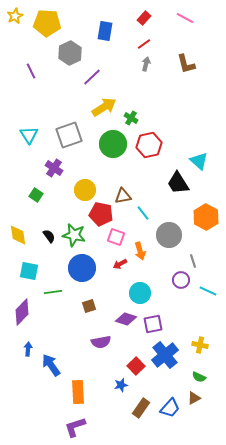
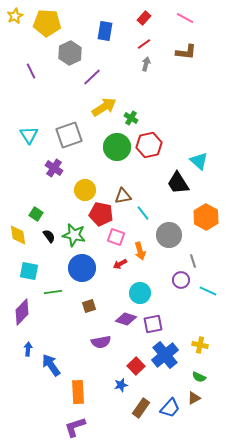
brown L-shape at (186, 64): moved 12 px up; rotated 70 degrees counterclockwise
green circle at (113, 144): moved 4 px right, 3 px down
green square at (36, 195): moved 19 px down
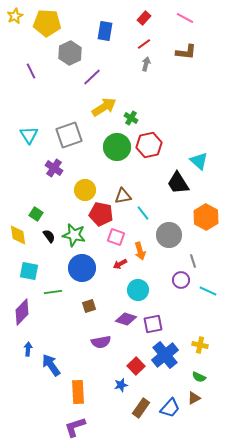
cyan circle at (140, 293): moved 2 px left, 3 px up
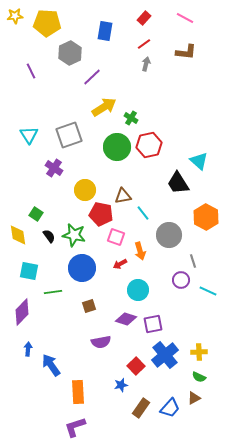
yellow star at (15, 16): rotated 21 degrees clockwise
yellow cross at (200, 345): moved 1 px left, 7 px down; rotated 14 degrees counterclockwise
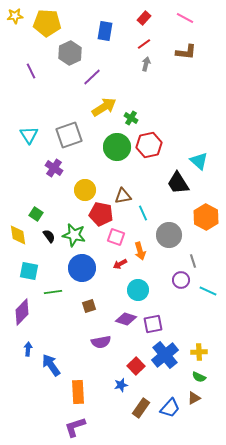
cyan line at (143, 213): rotated 14 degrees clockwise
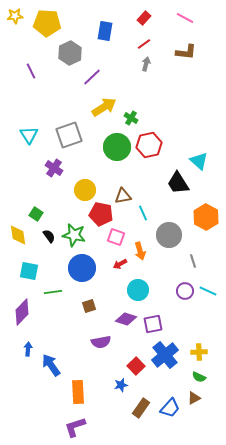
purple circle at (181, 280): moved 4 px right, 11 px down
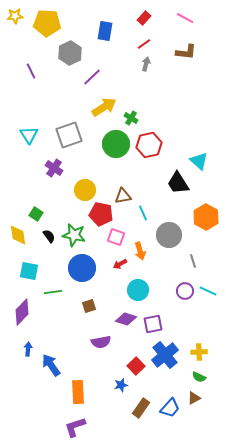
green circle at (117, 147): moved 1 px left, 3 px up
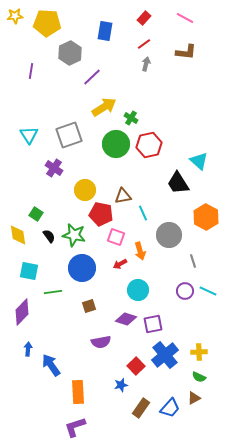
purple line at (31, 71): rotated 35 degrees clockwise
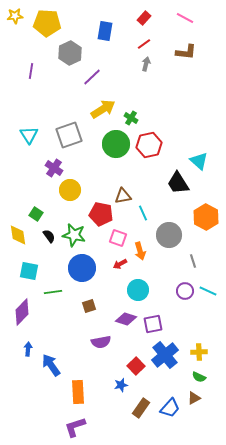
yellow arrow at (104, 107): moved 1 px left, 2 px down
yellow circle at (85, 190): moved 15 px left
pink square at (116, 237): moved 2 px right, 1 px down
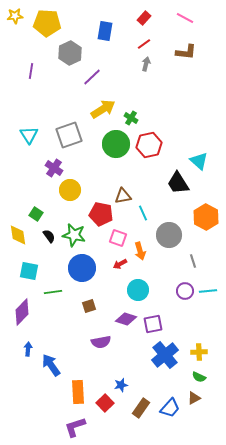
cyan line at (208, 291): rotated 30 degrees counterclockwise
red square at (136, 366): moved 31 px left, 37 px down
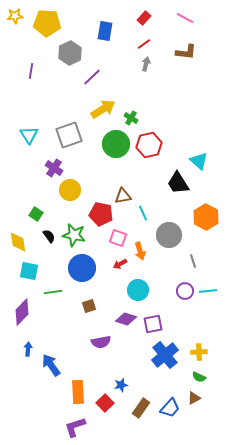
yellow diamond at (18, 235): moved 7 px down
